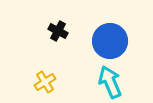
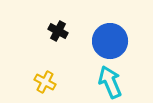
yellow cross: rotated 30 degrees counterclockwise
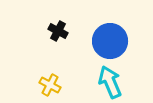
yellow cross: moved 5 px right, 3 px down
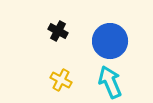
yellow cross: moved 11 px right, 5 px up
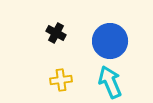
black cross: moved 2 px left, 2 px down
yellow cross: rotated 35 degrees counterclockwise
